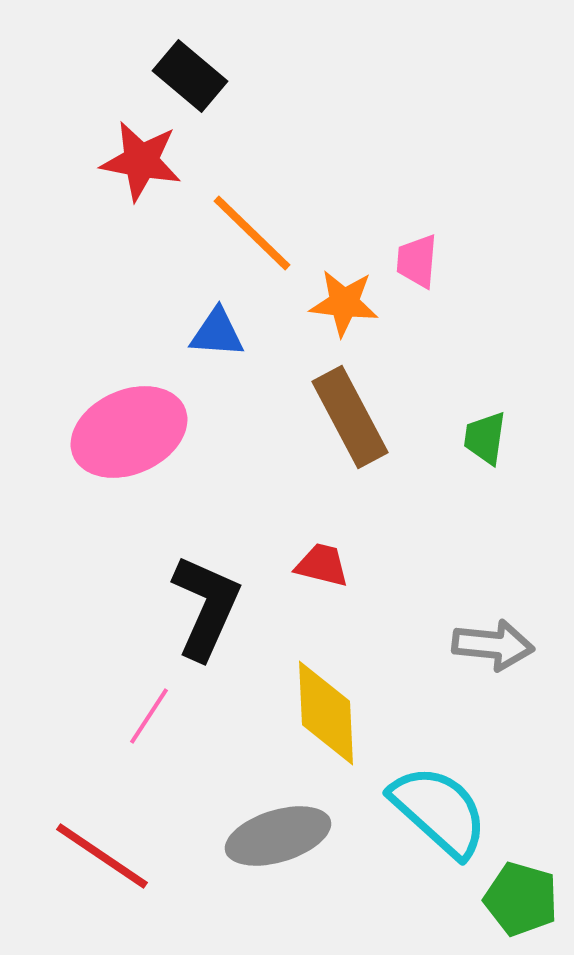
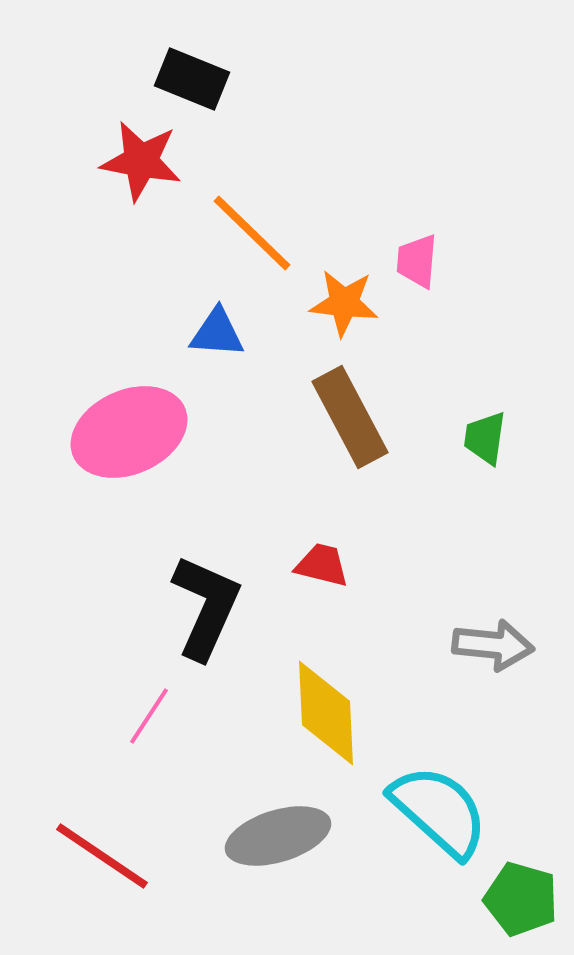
black rectangle: moved 2 px right, 3 px down; rotated 18 degrees counterclockwise
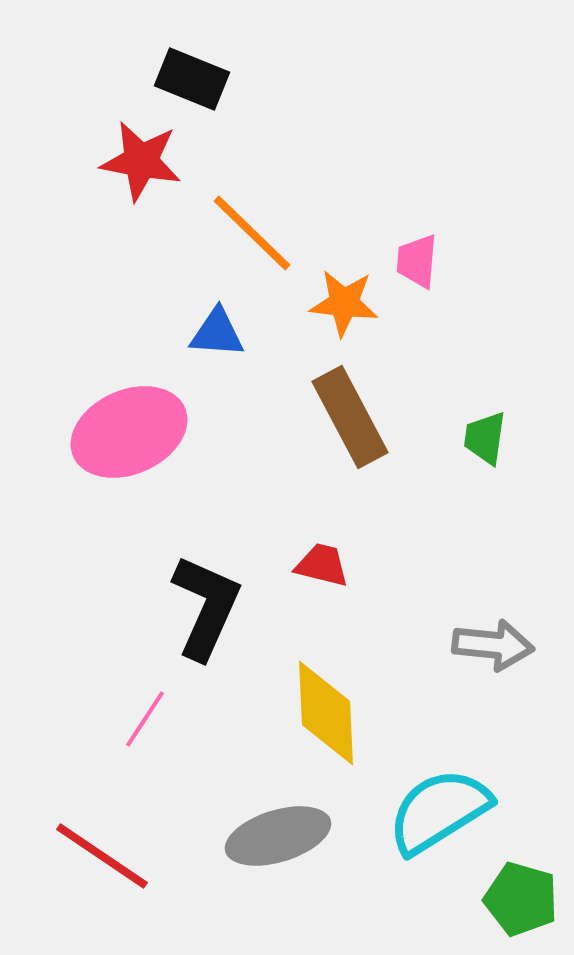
pink line: moved 4 px left, 3 px down
cyan semicircle: rotated 74 degrees counterclockwise
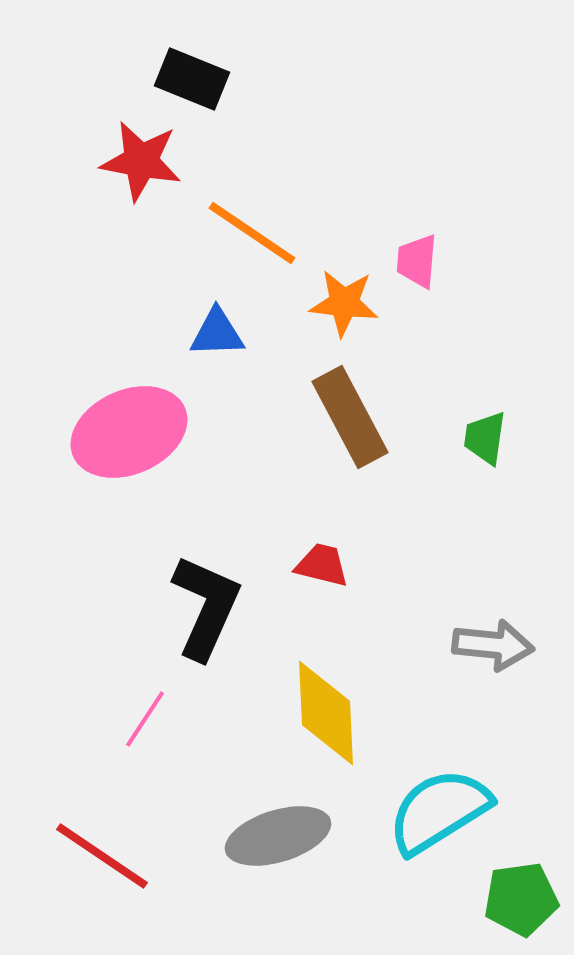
orange line: rotated 10 degrees counterclockwise
blue triangle: rotated 6 degrees counterclockwise
green pentagon: rotated 24 degrees counterclockwise
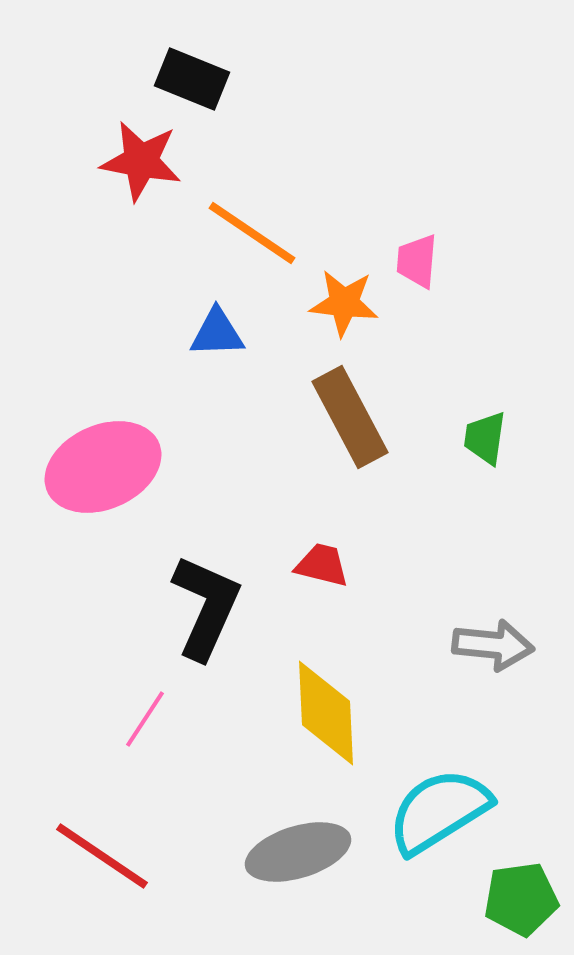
pink ellipse: moved 26 px left, 35 px down
gray ellipse: moved 20 px right, 16 px down
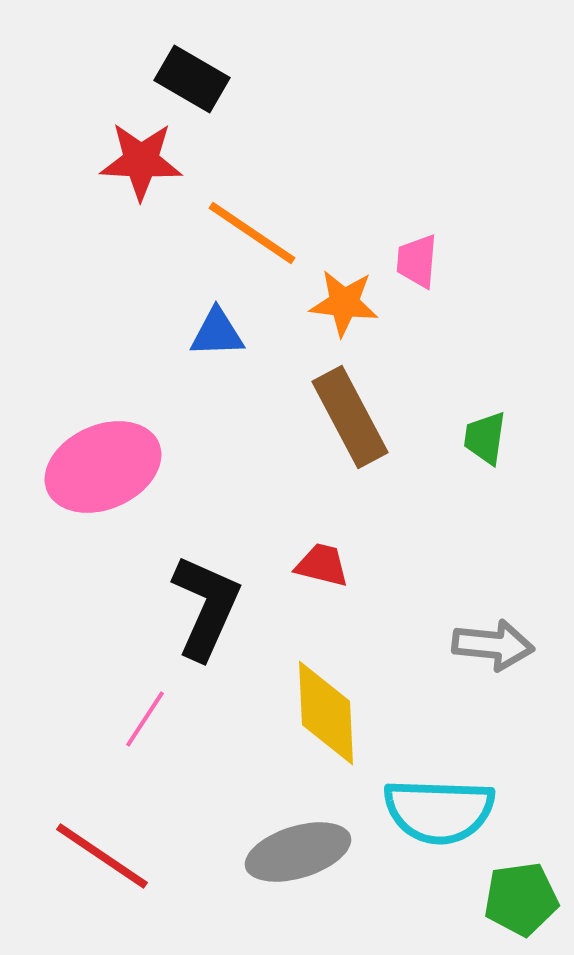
black rectangle: rotated 8 degrees clockwise
red star: rotated 8 degrees counterclockwise
cyan semicircle: rotated 146 degrees counterclockwise
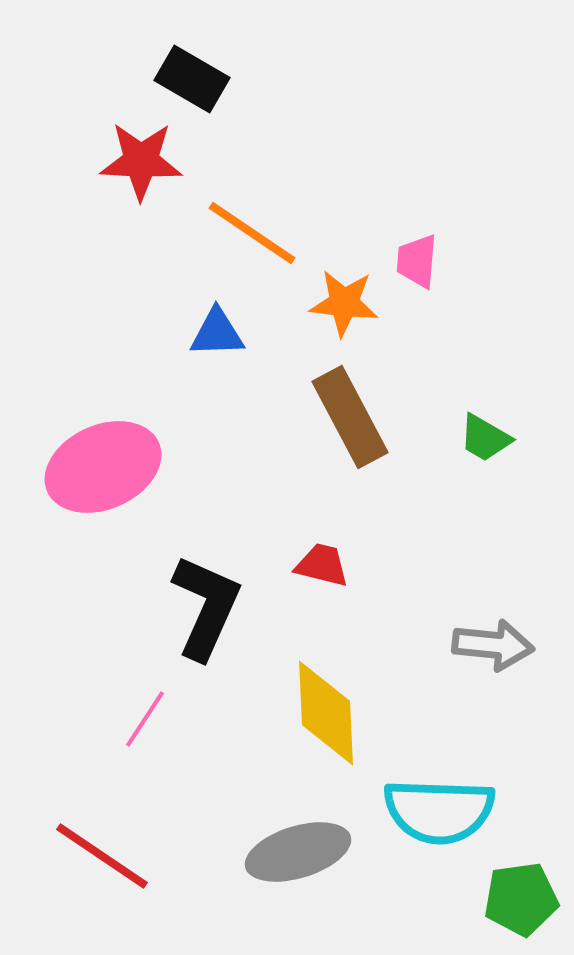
green trapezoid: rotated 68 degrees counterclockwise
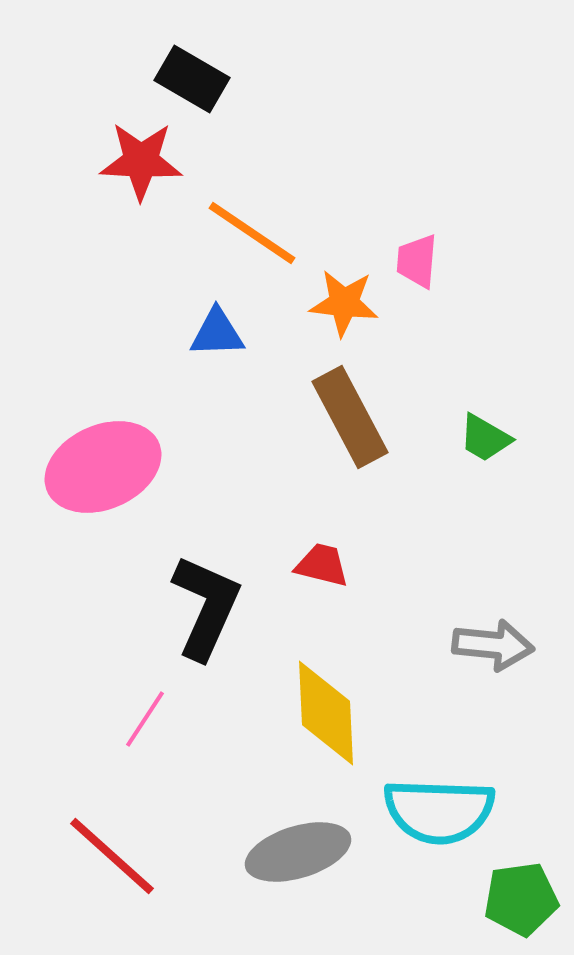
red line: moved 10 px right; rotated 8 degrees clockwise
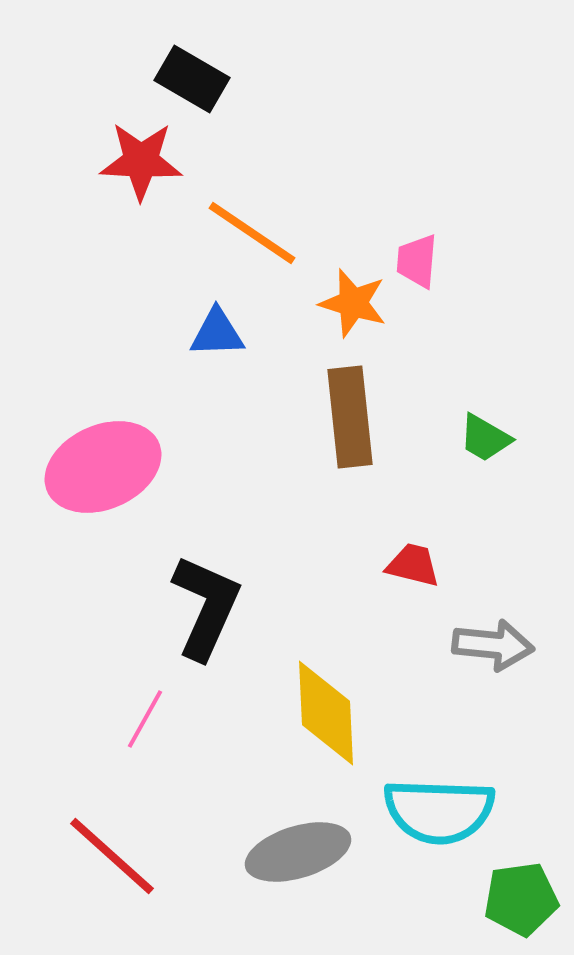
orange star: moved 9 px right; rotated 10 degrees clockwise
brown rectangle: rotated 22 degrees clockwise
red trapezoid: moved 91 px right
pink line: rotated 4 degrees counterclockwise
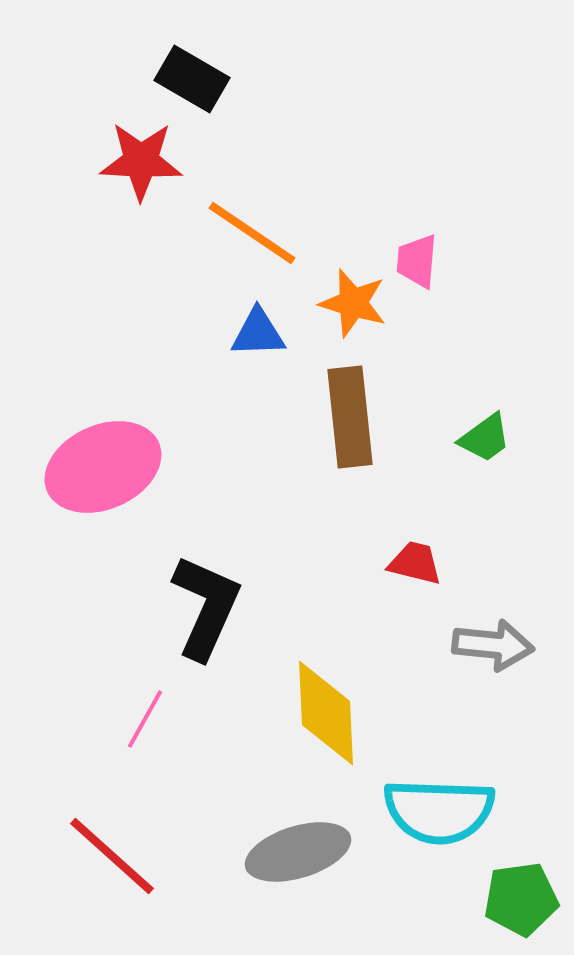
blue triangle: moved 41 px right
green trapezoid: rotated 66 degrees counterclockwise
red trapezoid: moved 2 px right, 2 px up
